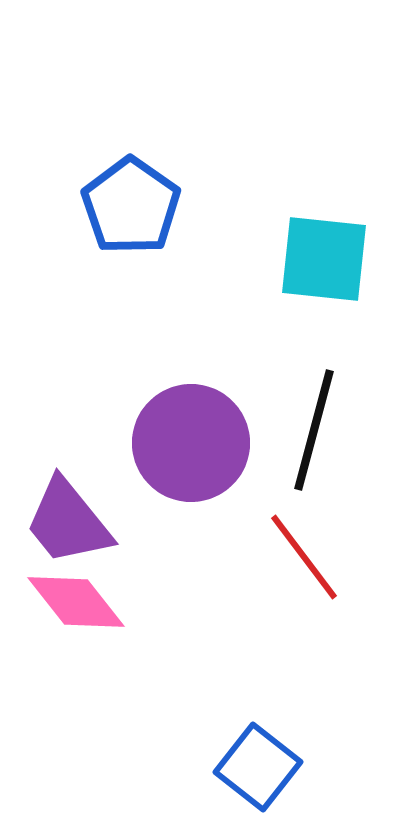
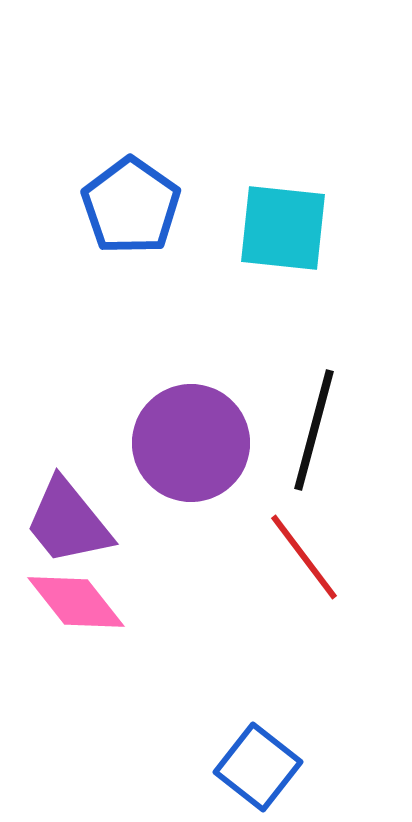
cyan square: moved 41 px left, 31 px up
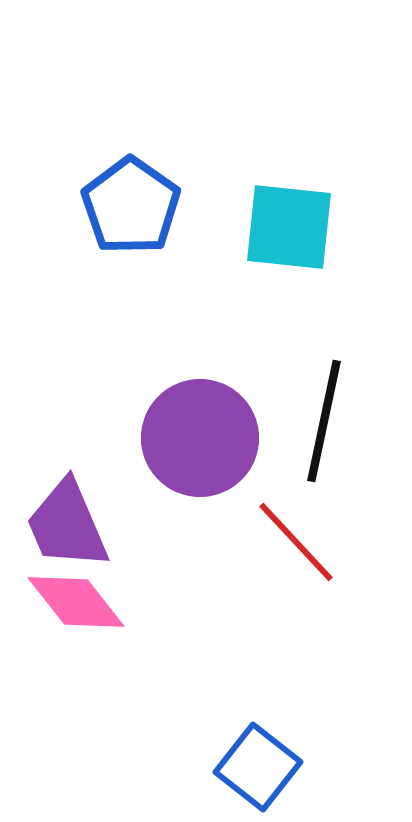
cyan square: moved 6 px right, 1 px up
black line: moved 10 px right, 9 px up; rotated 3 degrees counterclockwise
purple circle: moved 9 px right, 5 px up
purple trapezoid: moved 1 px left, 3 px down; rotated 16 degrees clockwise
red line: moved 8 px left, 15 px up; rotated 6 degrees counterclockwise
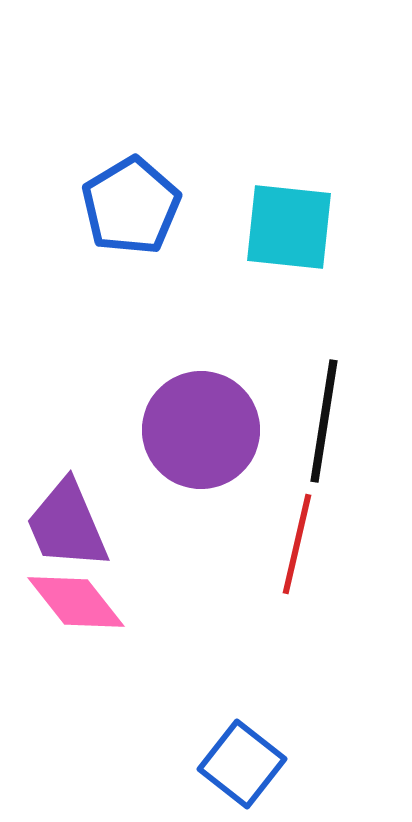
blue pentagon: rotated 6 degrees clockwise
black line: rotated 3 degrees counterclockwise
purple circle: moved 1 px right, 8 px up
red line: moved 1 px right, 2 px down; rotated 56 degrees clockwise
blue square: moved 16 px left, 3 px up
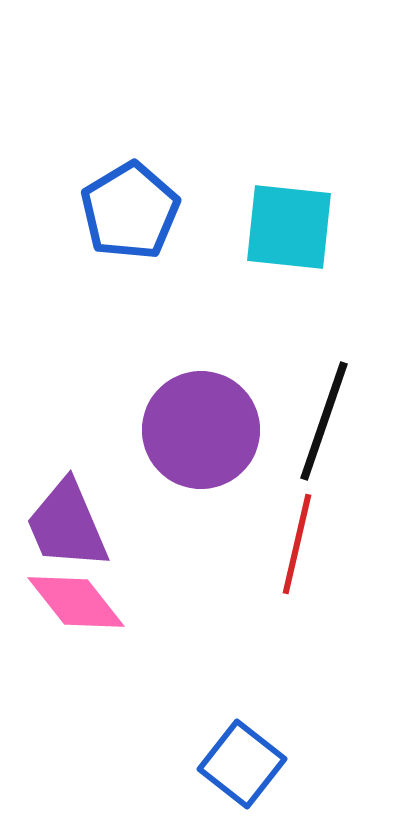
blue pentagon: moved 1 px left, 5 px down
black line: rotated 10 degrees clockwise
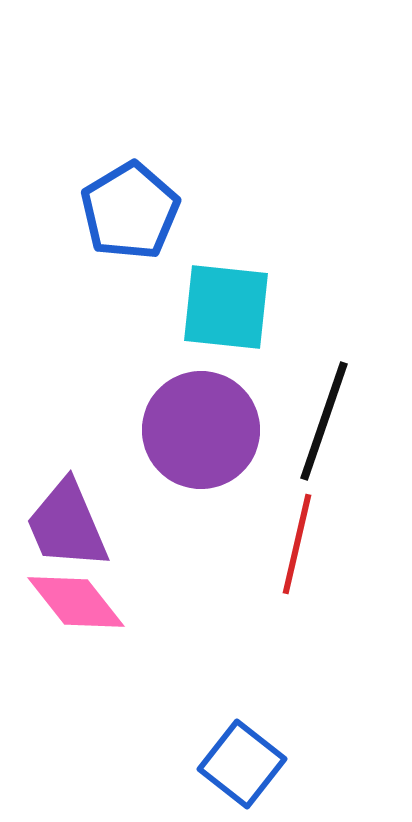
cyan square: moved 63 px left, 80 px down
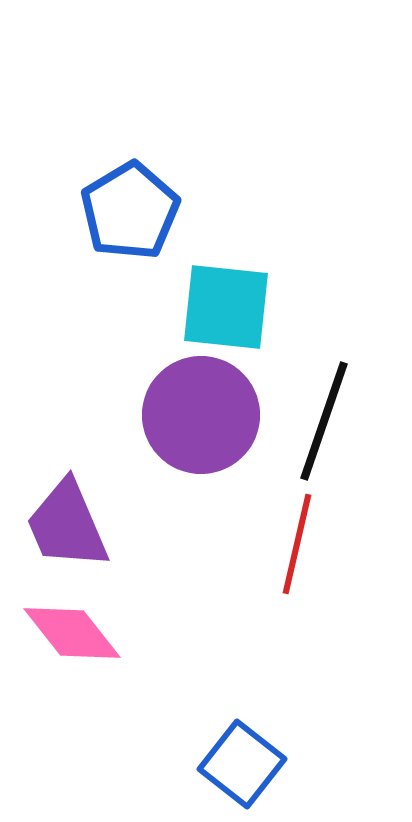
purple circle: moved 15 px up
pink diamond: moved 4 px left, 31 px down
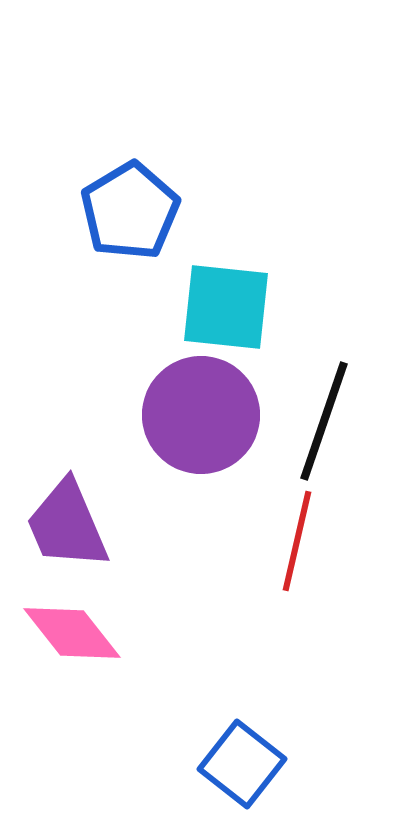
red line: moved 3 px up
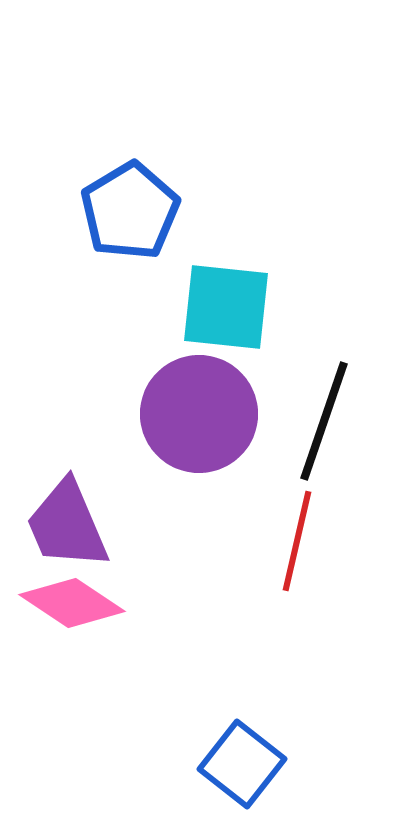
purple circle: moved 2 px left, 1 px up
pink diamond: moved 30 px up; rotated 18 degrees counterclockwise
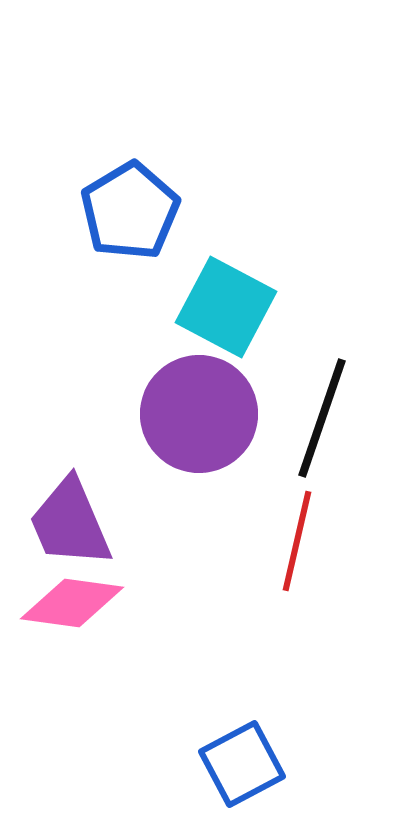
cyan square: rotated 22 degrees clockwise
black line: moved 2 px left, 3 px up
purple trapezoid: moved 3 px right, 2 px up
pink diamond: rotated 26 degrees counterclockwise
blue square: rotated 24 degrees clockwise
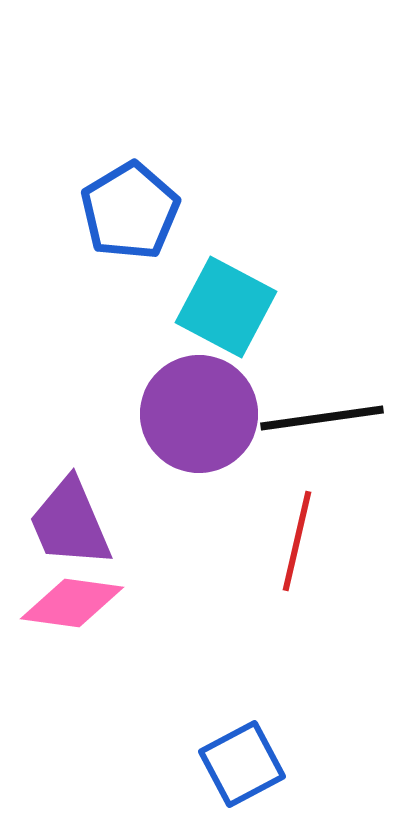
black line: rotated 63 degrees clockwise
